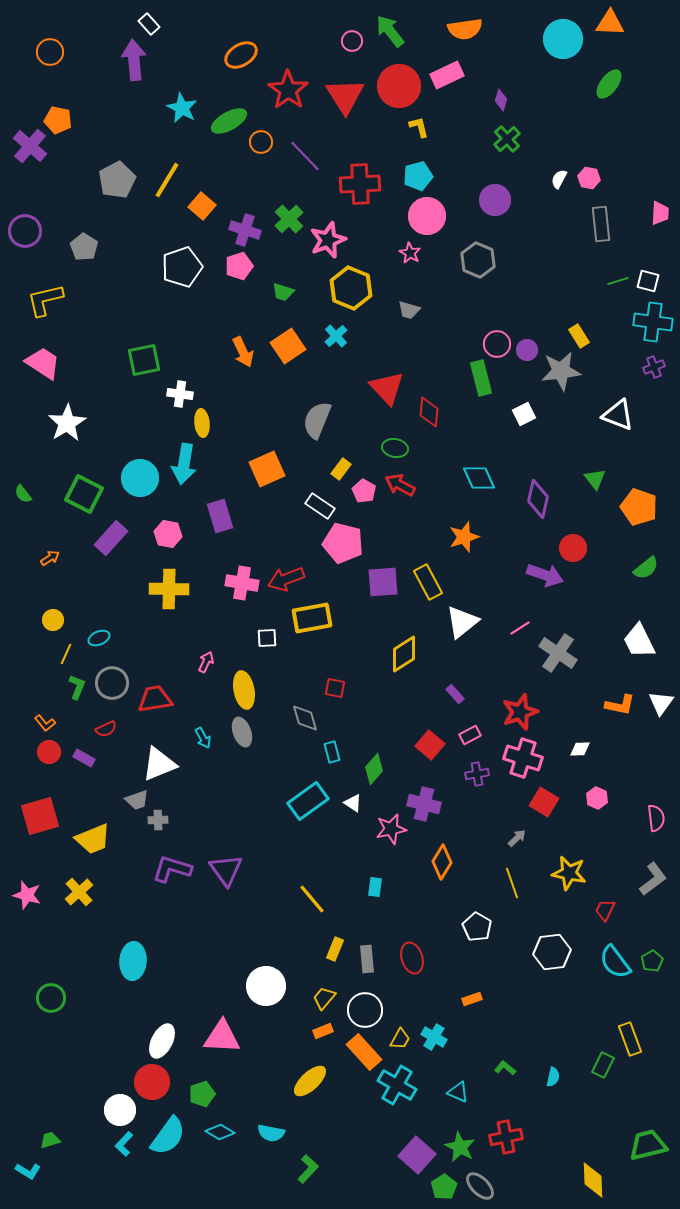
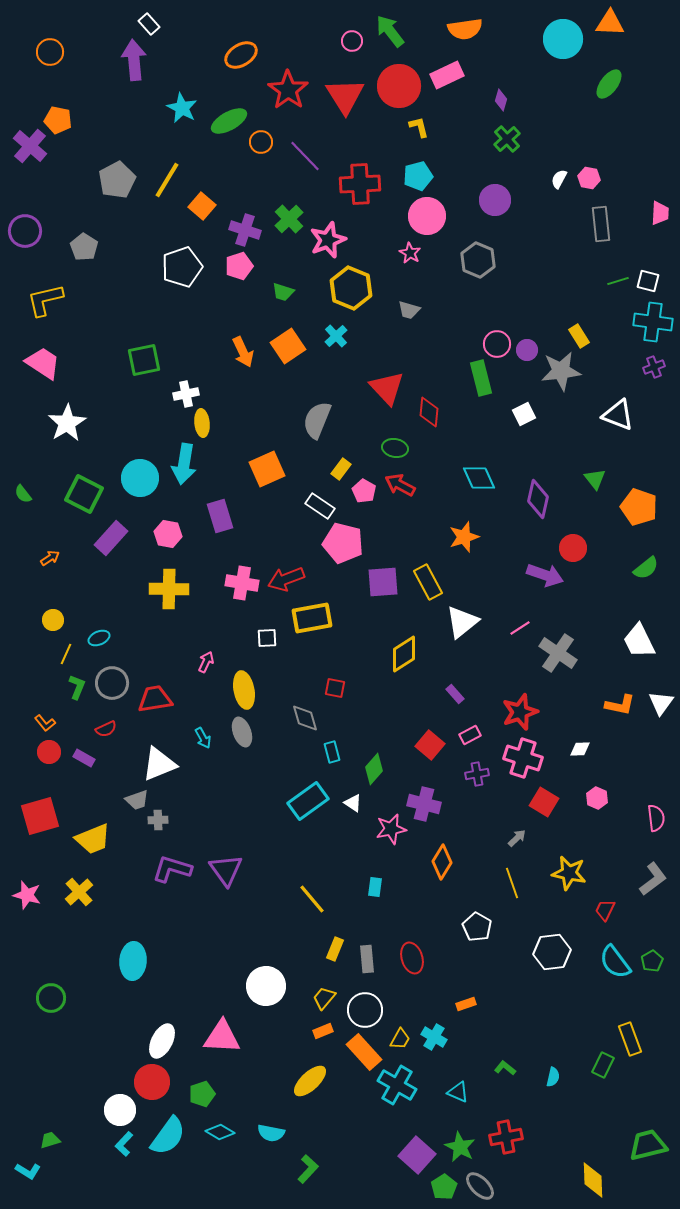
white cross at (180, 394): moved 6 px right; rotated 20 degrees counterclockwise
orange rectangle at (472, 999): moved 6 px left, 5 px down
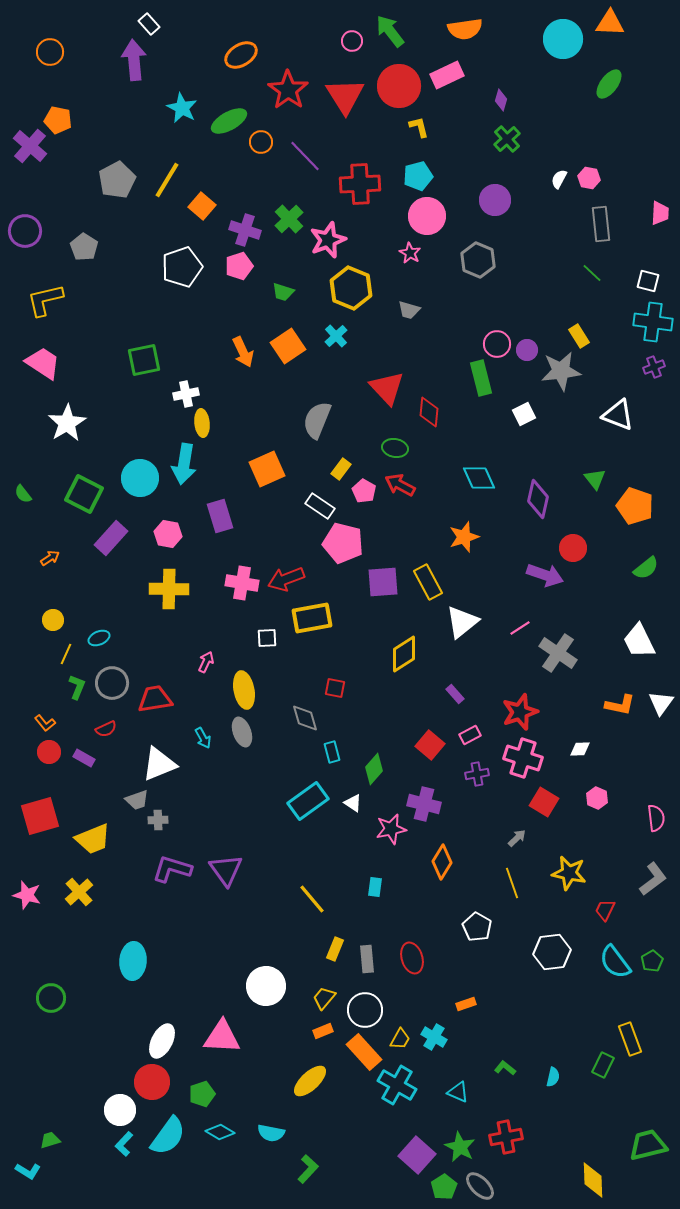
green line at (618, 281): moved 26 px left, 8 px up; rotated 60 degrees clockwise
orange pentagon at (639, 507): moved 4 px left, 1 px up
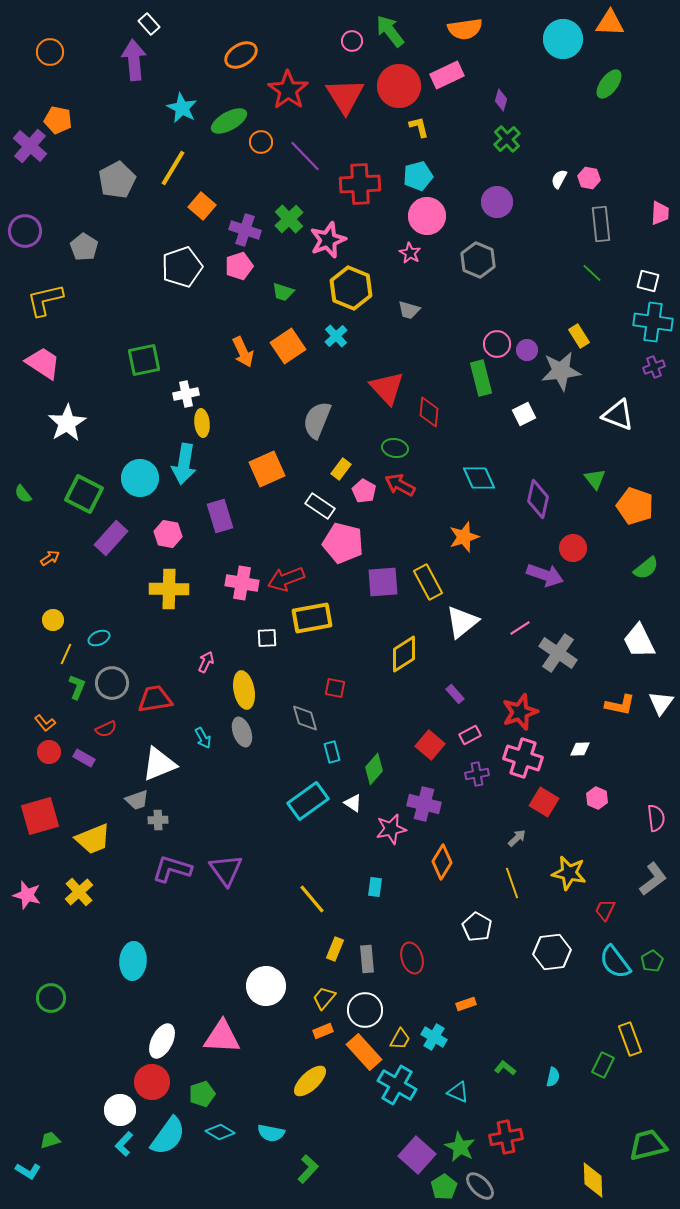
yellow line at (167, 180): moved 6 px right, 12 px up
purple circle at (495, 200): moved 2 px right, 2 px down
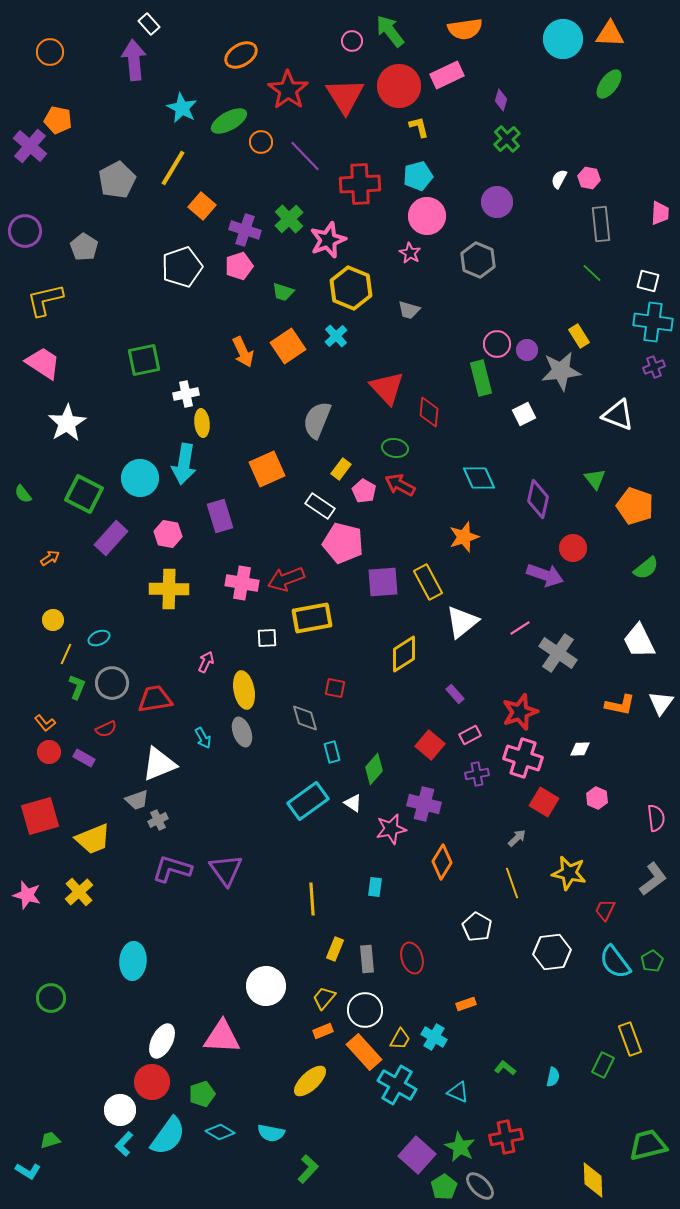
orange triangle at (610, 23): moved 11 px down
gray cross at (158, 820): rotated 24 degrees counterclockwise
yellow line at (312, 899): rotated 36 degrees clockwise
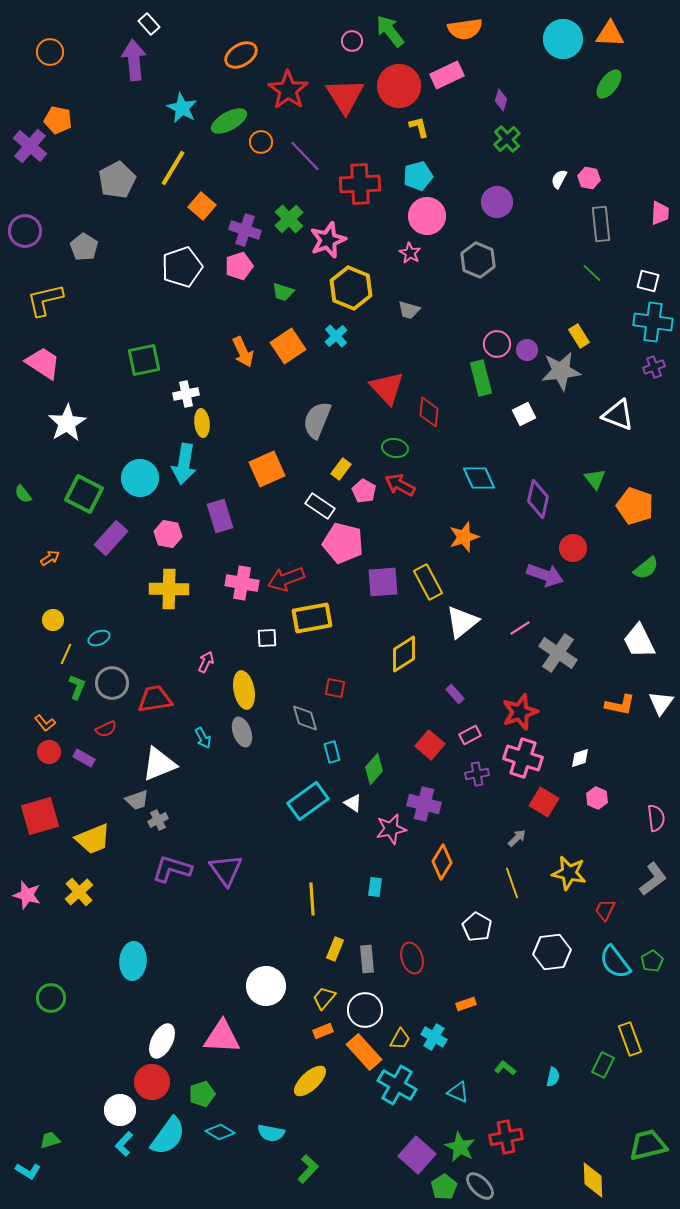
white diamond at (580, 749): moved 9 px down; rotated 15 degrees counterclockwise
